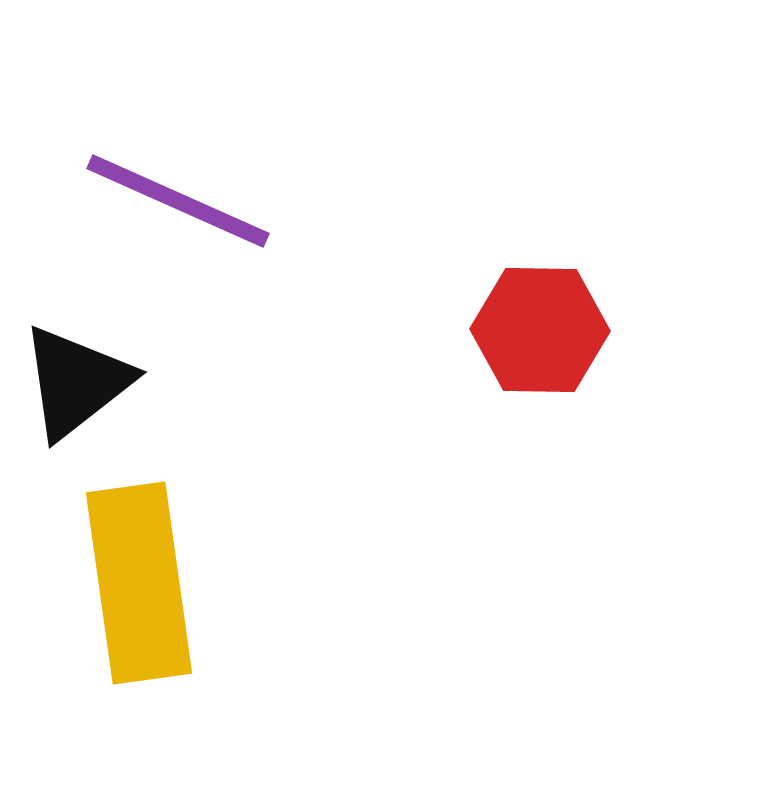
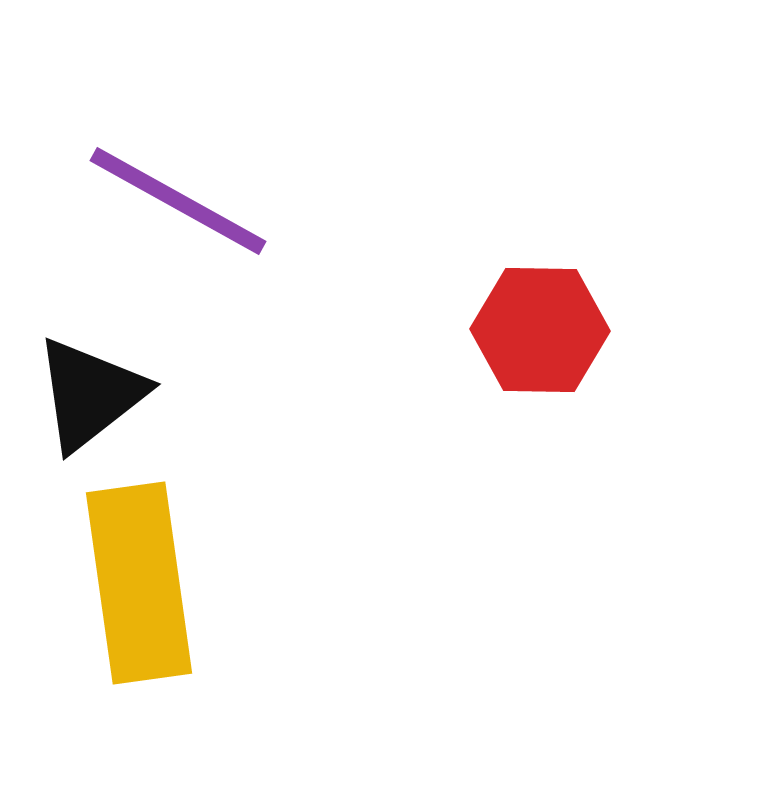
purple line: rotated 5 degrees clockwise
black triangle: moved 14 px right, 12 px down
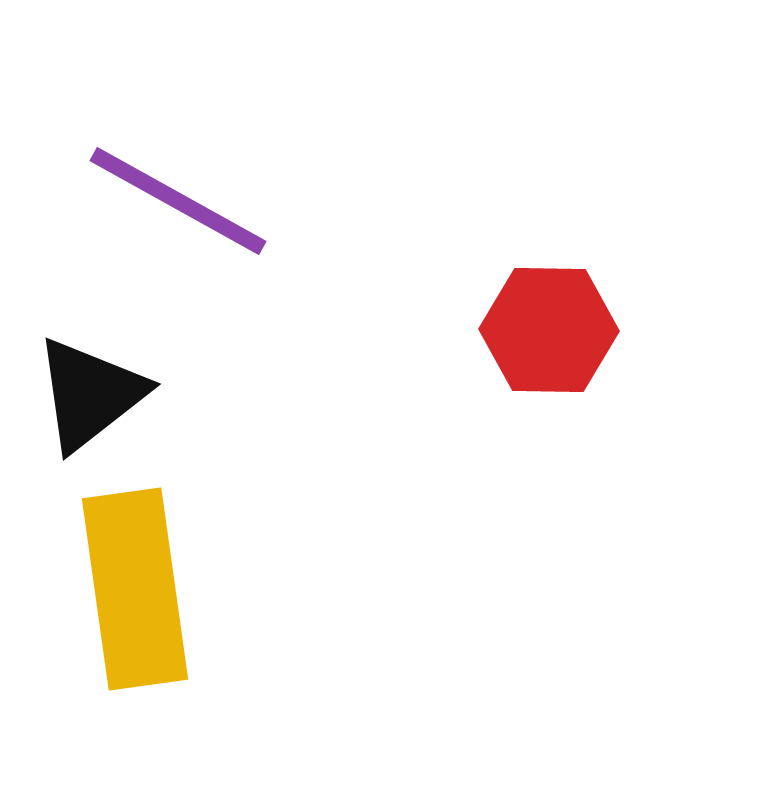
red hexagon: moved 9 px right
yellow rectangle: moved 4 px left, 6 px down
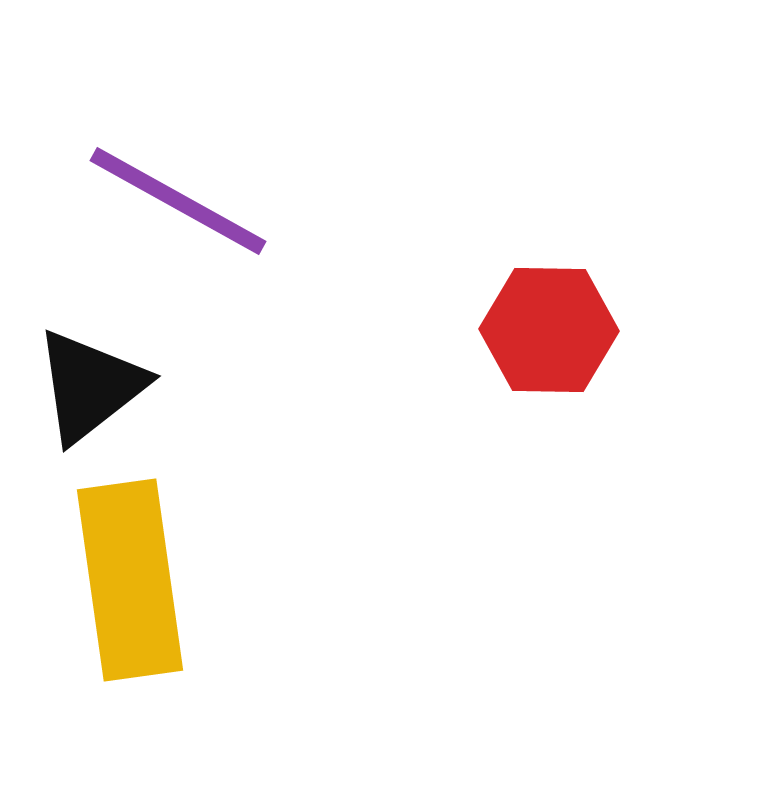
black triangle: moved 8 px up
yellow rectangle: moved 5 px left, 9 px up
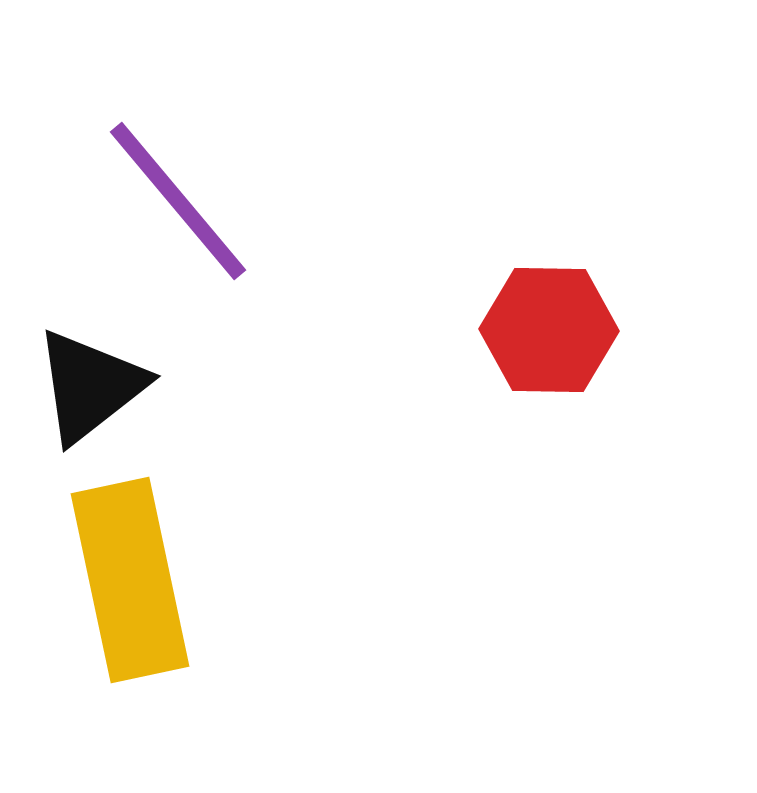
purple line: rotated 21 degrees clockwise
yellow rectangle: rotated 4 degrees counterclockwise
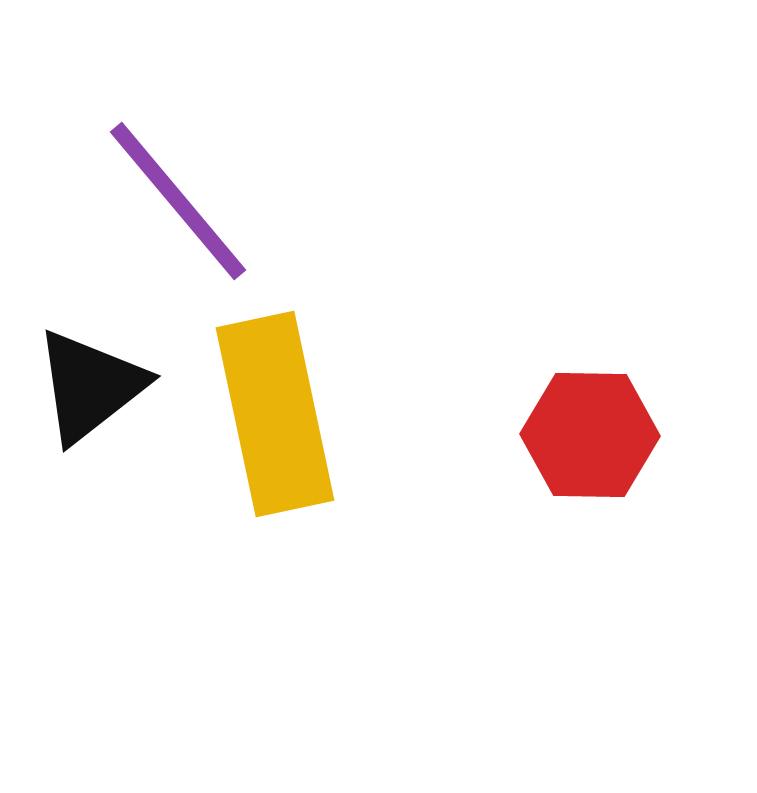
red hexagon: moved 41 px right, 105 px down
yellow rectangle: moved 145 px right, 166 px up
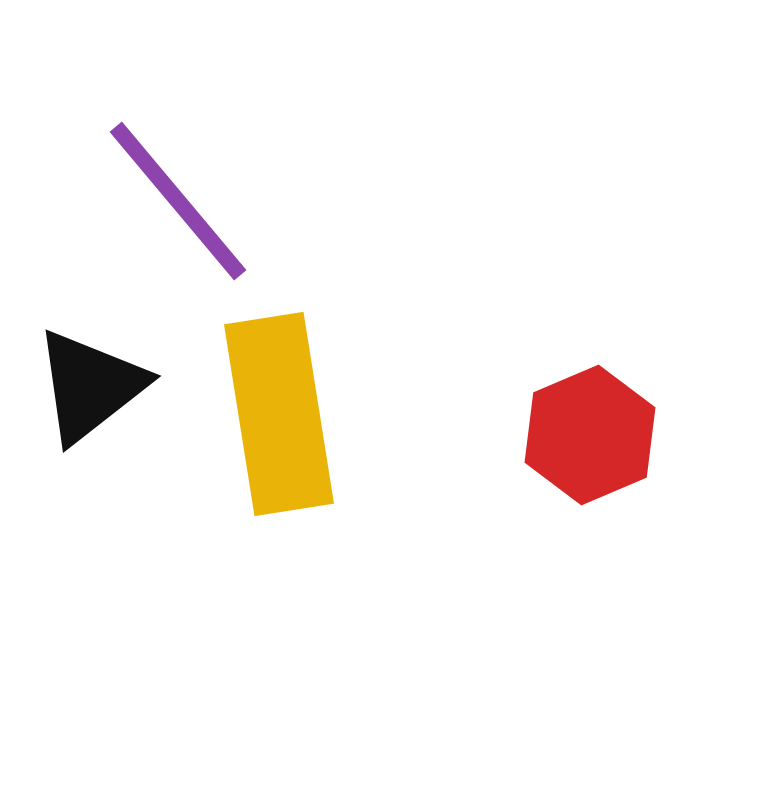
yellow rectangle: moved 4 px right; rotated 3 degrees clockwise
red hexagon: rotated 24 degrees counterclockwise
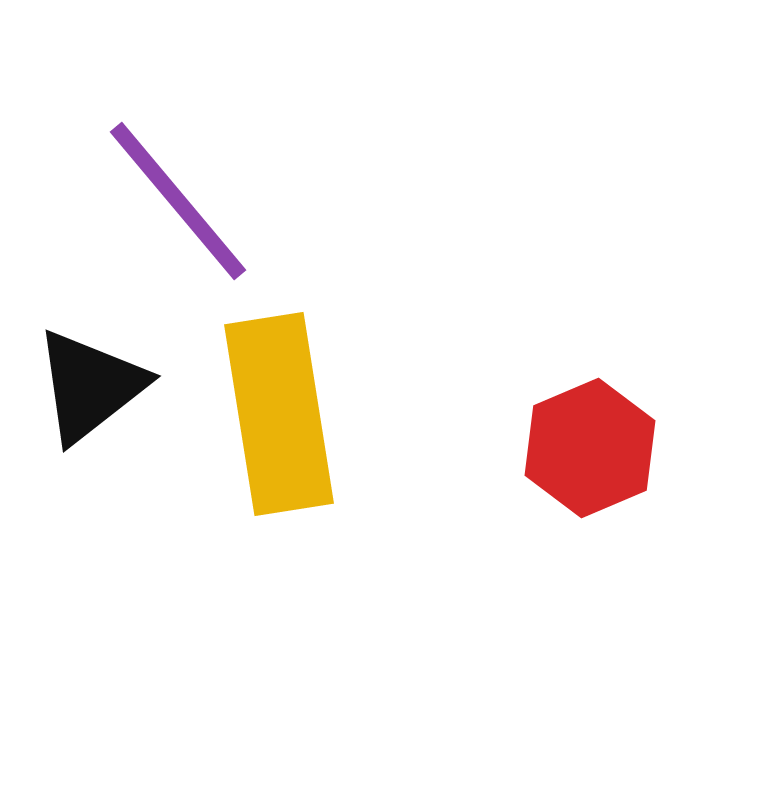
red hexagon: moved 13 px down
